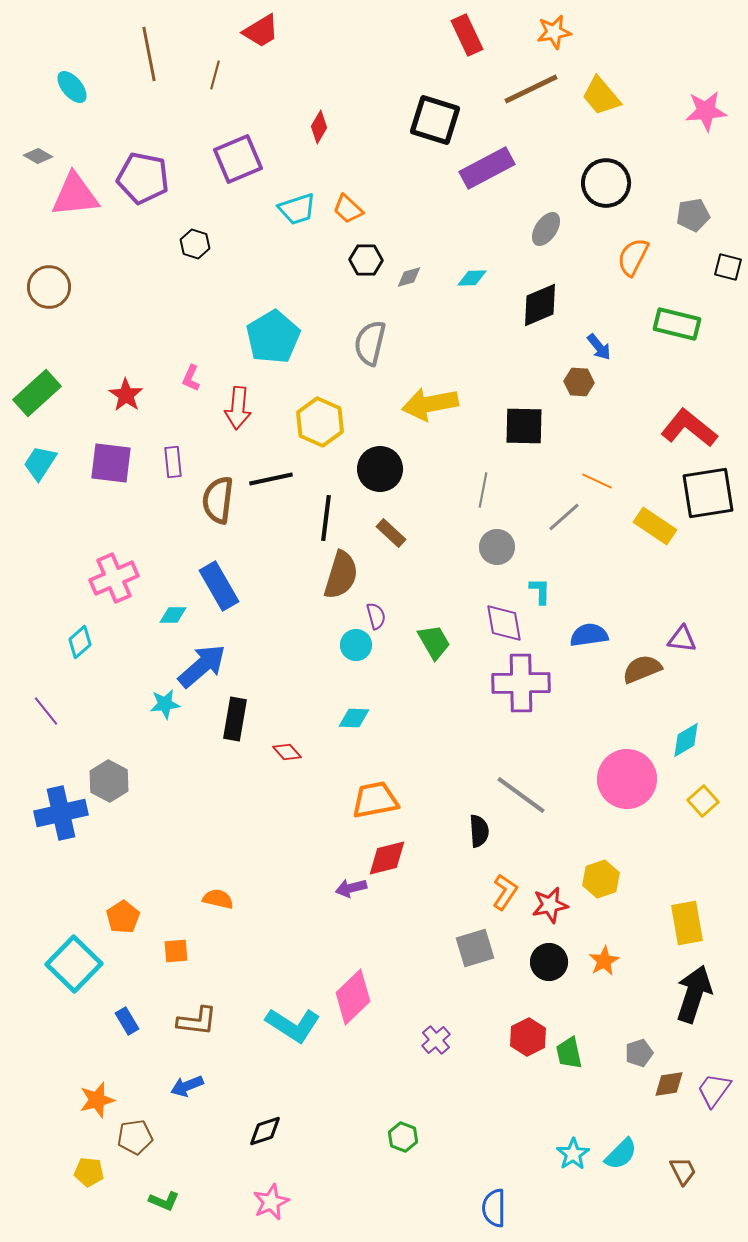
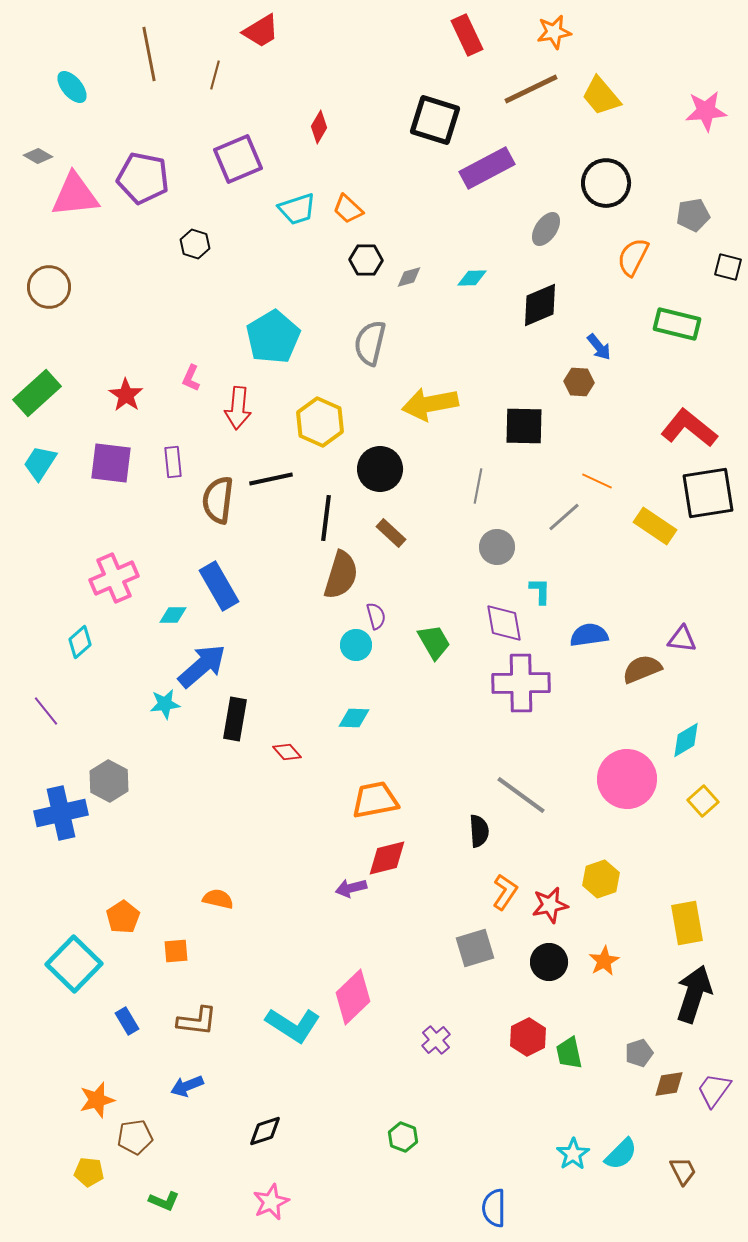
gray line at (483, 490): moved 5 px left, 4 px up
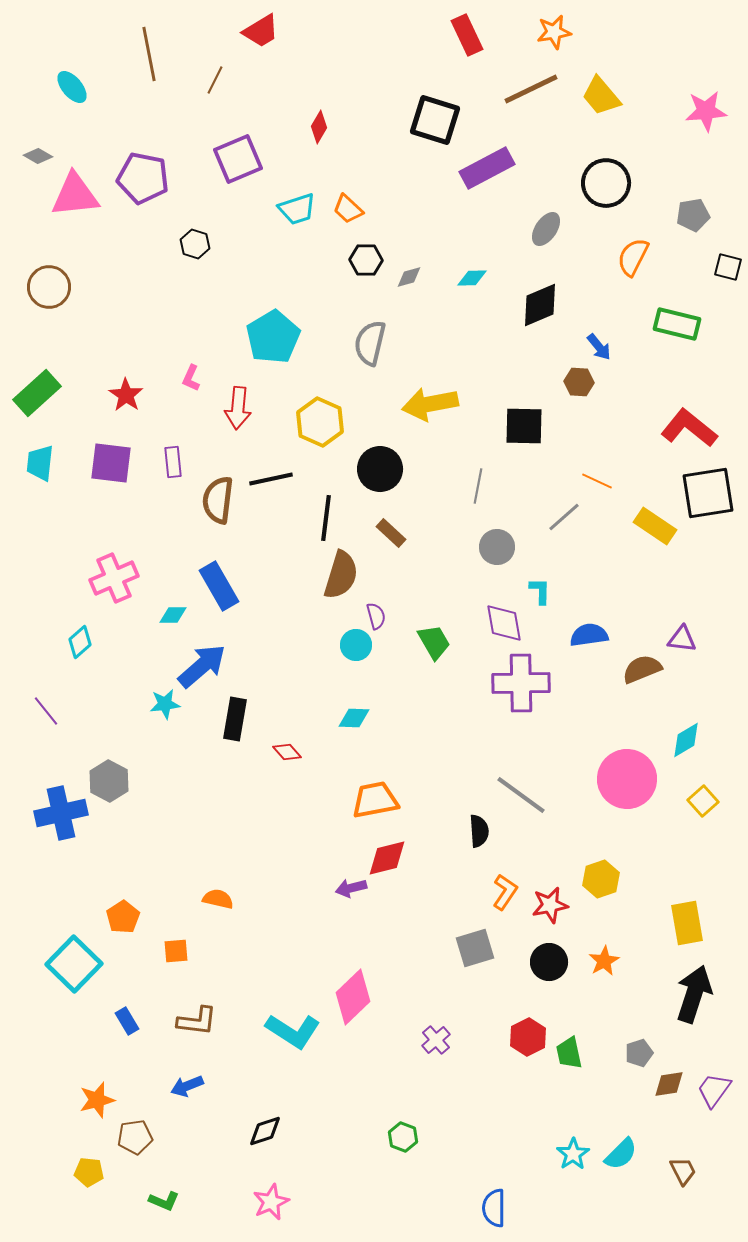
brown line at (215, 75): moved 5 px down; rotated 12 degrees clockwise
cyan trapezoid at (40, 463): rotated 27 degrees counterclockwise
cyan L-shape at (293, 1025): moved 6 px down
